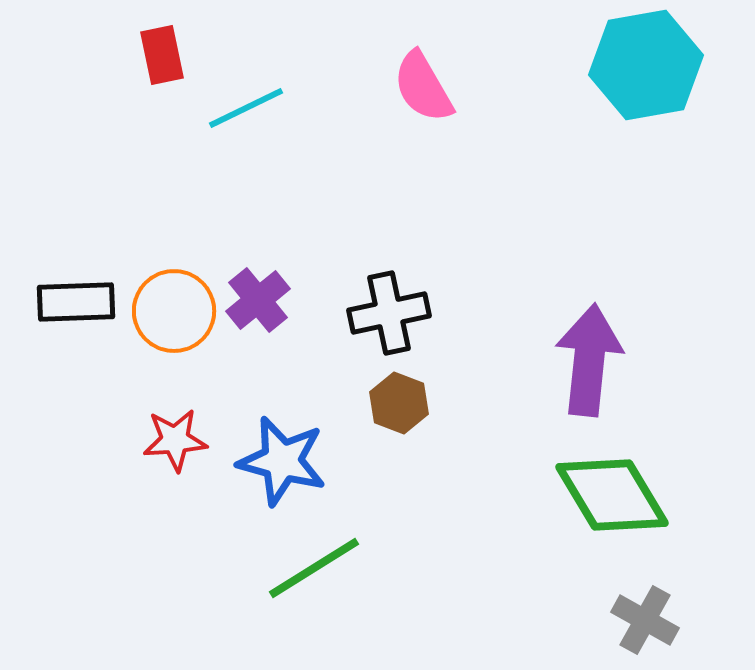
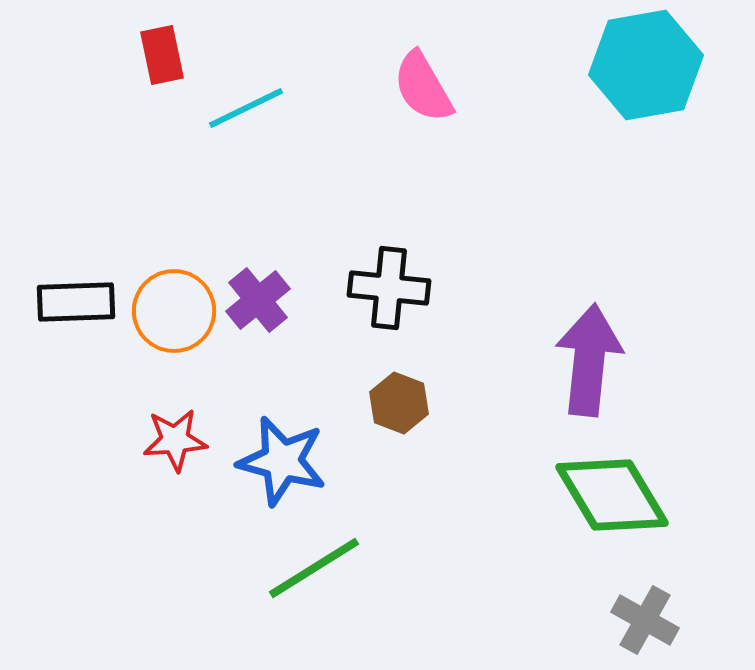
black cross: moved 25 px up; rotated 18 degrees clockwise
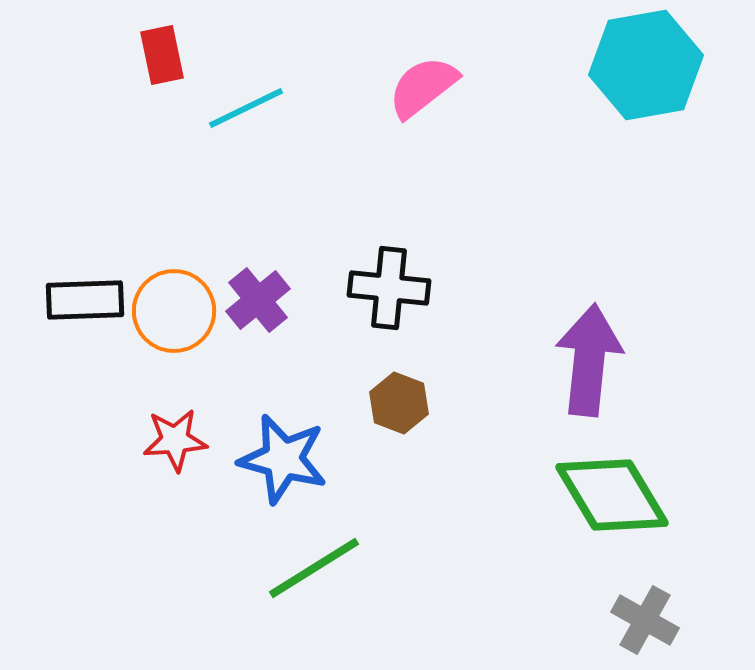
pink semicircle: rotated 82 degrees clockwise
black rectangle: moved 9 px right, 2 px up
blue star: moved 1 px right, 2 px up
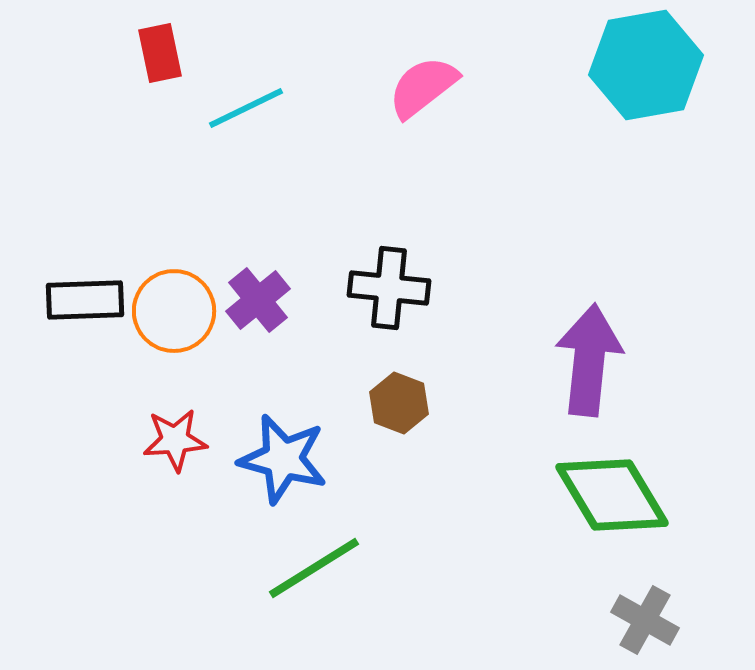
red rectangle: moved 2 px left, 2 px up
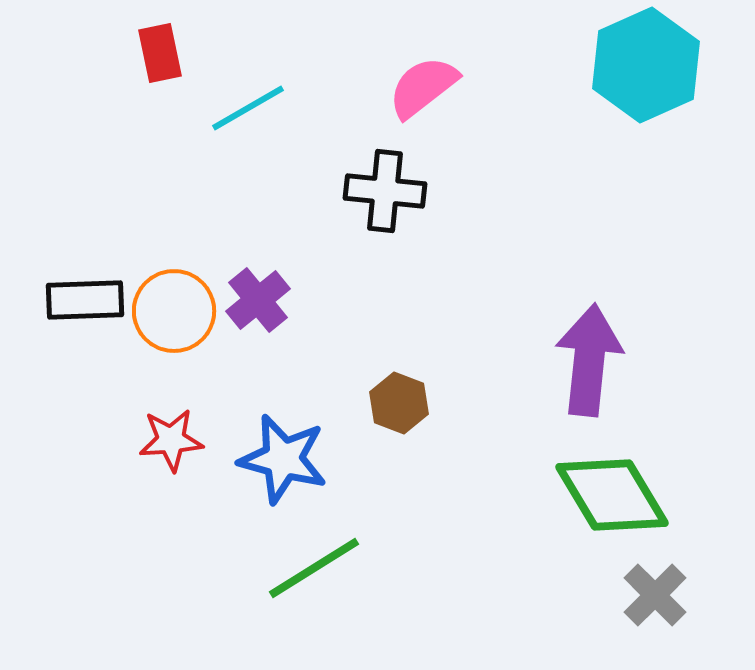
cyan hexagon: rotated 14 degrees counterclockwise
cyan line: moved 2 px right; rotated 4 degrees counterclockwise
black cross: moved 4 px left, 97 px up
red star: moved 4 px left
gray cross: moved 10 px right, 25 px up; rotated 16 degrees clockwise
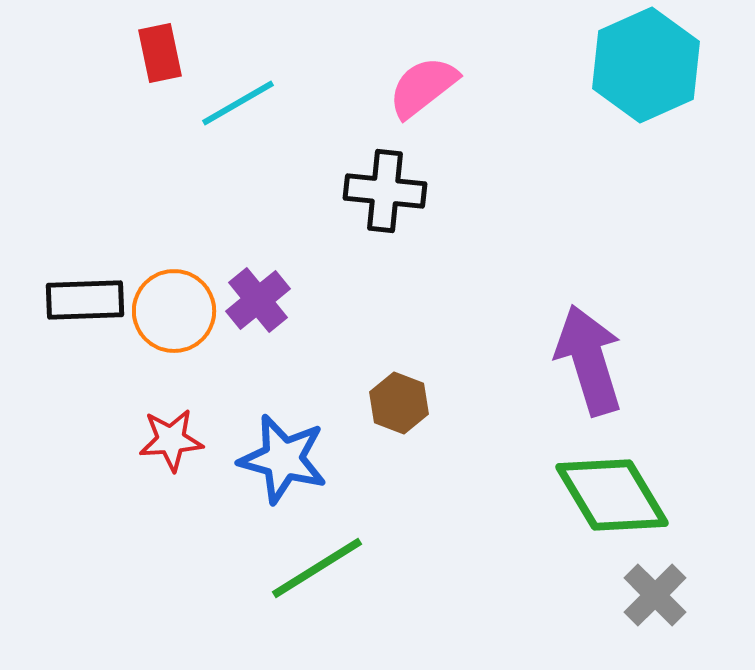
cyan line: moved 10 px left, 5 px up
purple arrow: rotated 23 degrees counterclockwise
green line: moved 3 px right
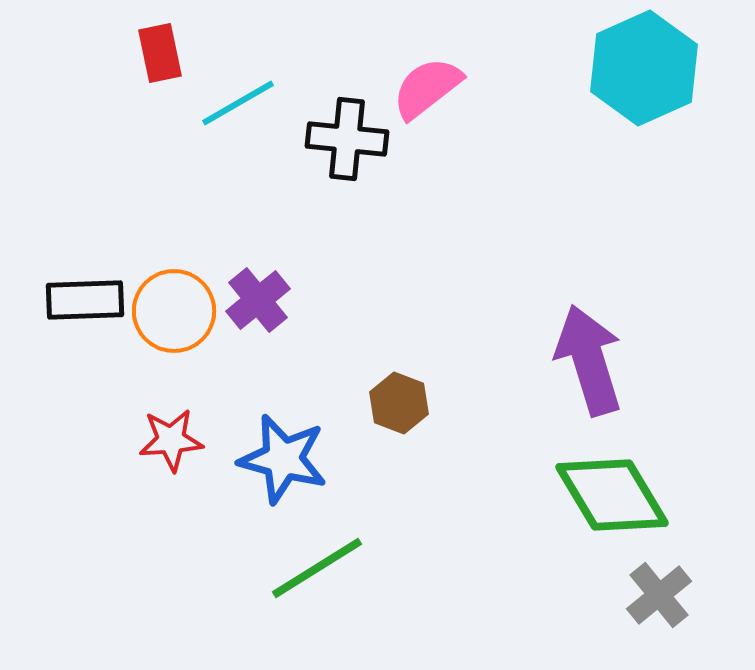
cyan hexagon: moved 2 px left, 3 px down
pink semicircle: moved 4 px right, 1 px down
black cross: moved 38 px left, 52 px up
gray cross: moved 4 px right; rotated 6 degrees clockwise
